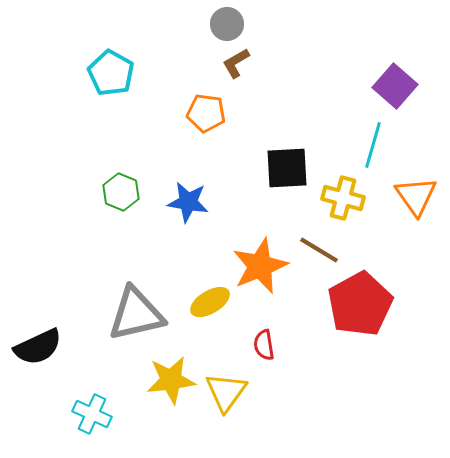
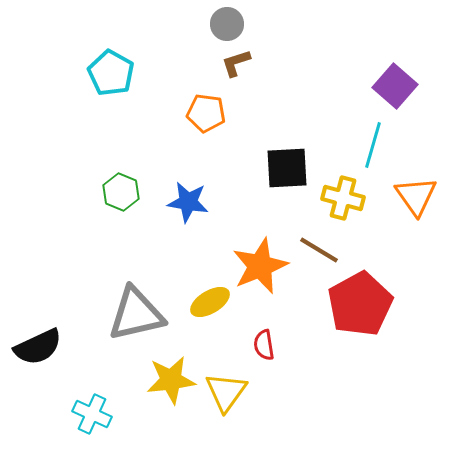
brown L-shape: rotated 12 degrees clockwise
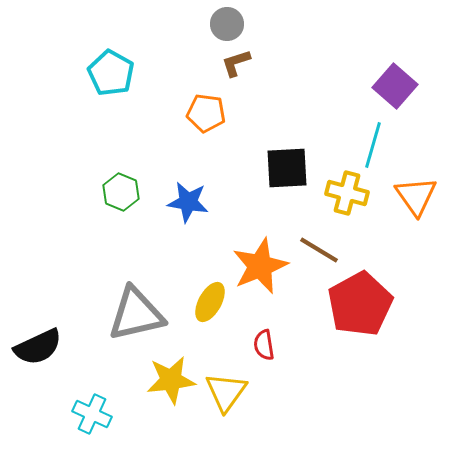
yellow cross: moved 4 px right, 5 px up
yellow ellipse: rotated 30 degrees counterclockwise
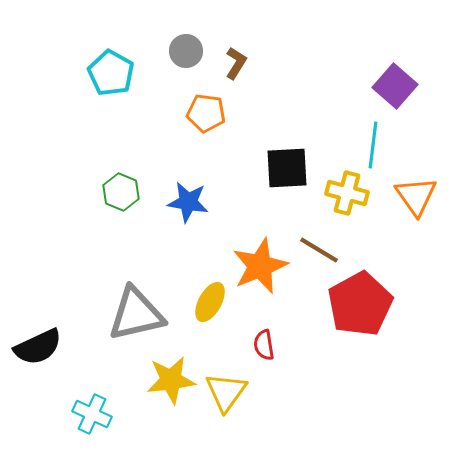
gray circle: moved 41 px left, 27 px down
brown L-shape: rotated 140 degrees clockwise
cyan line: rotated 9 degrees counterclockwise
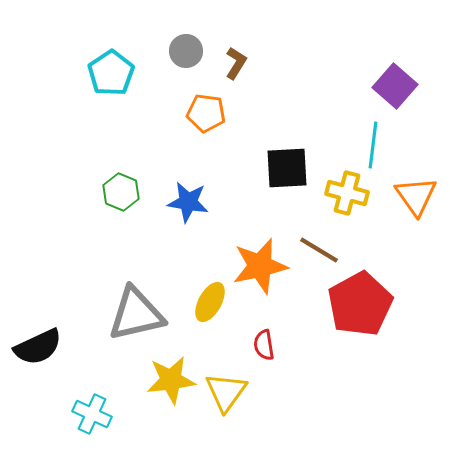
cyan pentagon: rotated 9 degrees clockwise
orange star: rotated 10 degrees clockwise
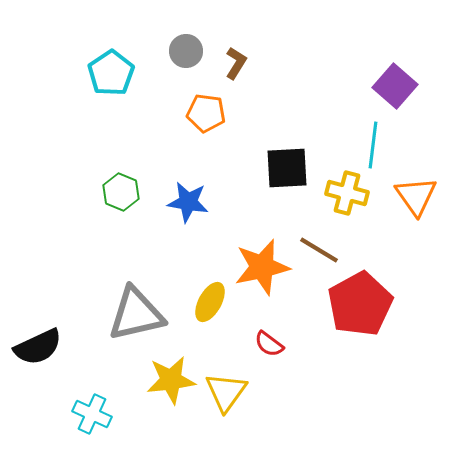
orange star: moved 2 px right, 1 px down
red semicircle: moved 5 px right, 1 px up; rotated 44 degrees counterclockwise
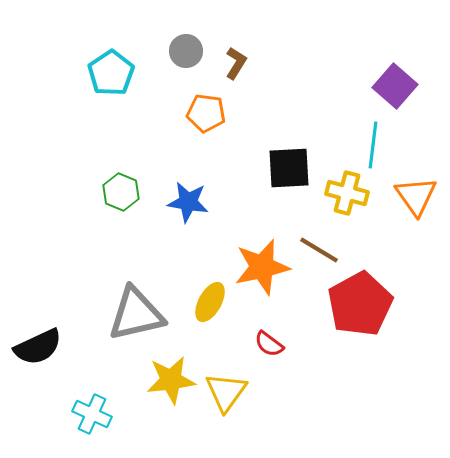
black square: moved 2 px right
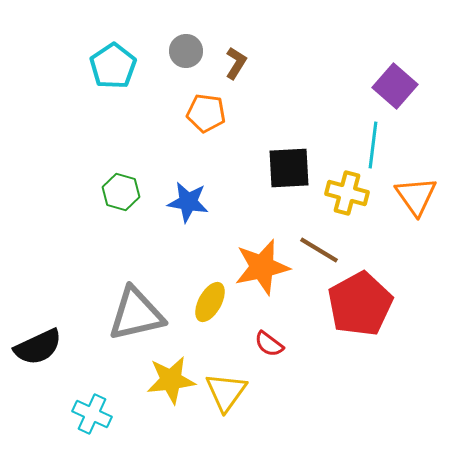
cyan pentagon: moved 2 px right, 7 px up
green hexagon: rotated 6 degrees counterclockwise
